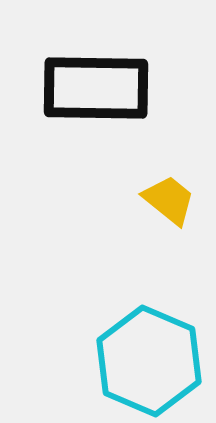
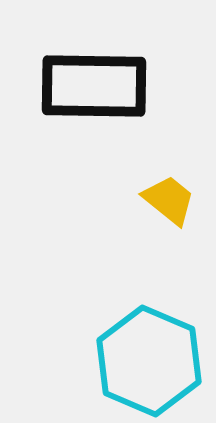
black rectangle: moved 2 px left, 2 px up
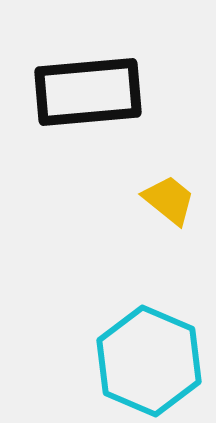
black rectangle: moved 6 px left, 6 px down; rotated 6 degrees counterclockwise
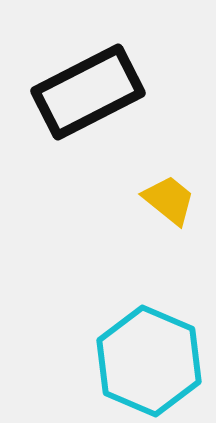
black rectangle: rotated 22 degrees counterclockwise
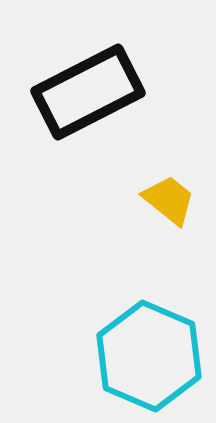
cyan hexagon: moved 5 px up
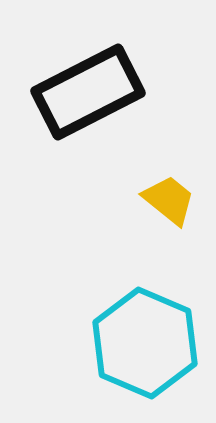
cyan hexagon: moved 4 px left, 13 px up
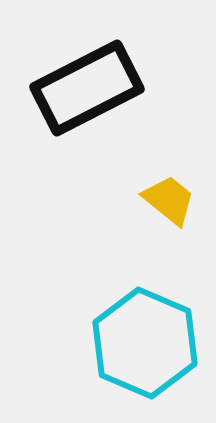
black rectangle: moved 1 px left, 4 px up
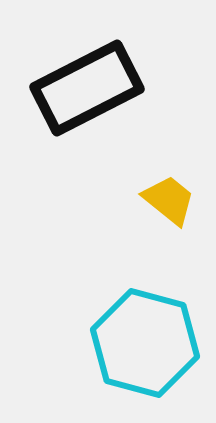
cyan hexagon: rotated 8 degrees counterclockwise
